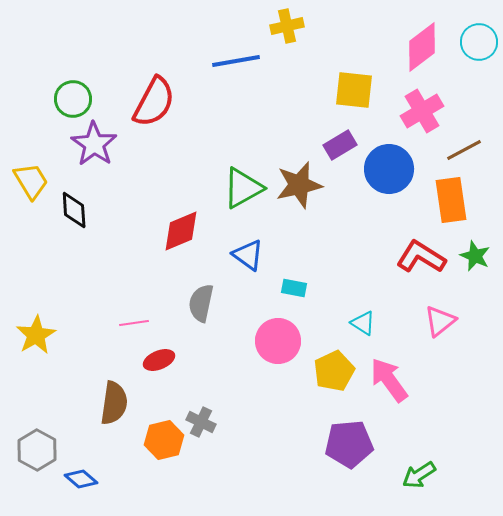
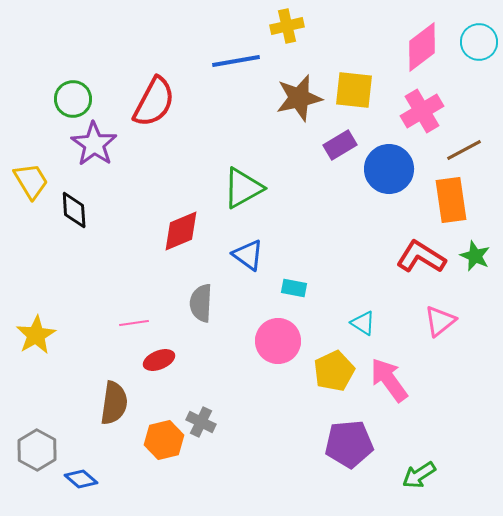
brown star: moved 87 px up
gray semicircle: rotated 9 degrees counterclockwise
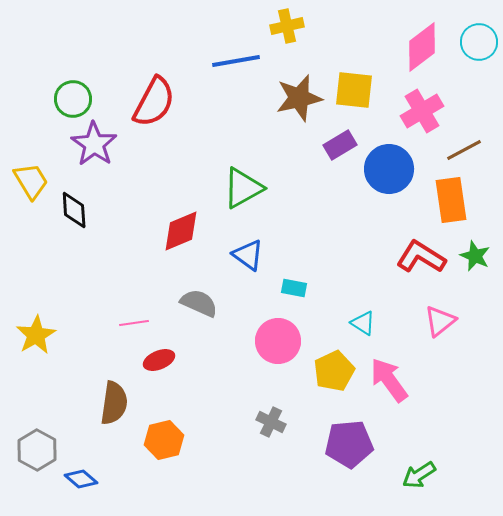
gray semicircle: moved 2 px left; rotated 111 degrees clockwise
gray cross: moved 70 px right
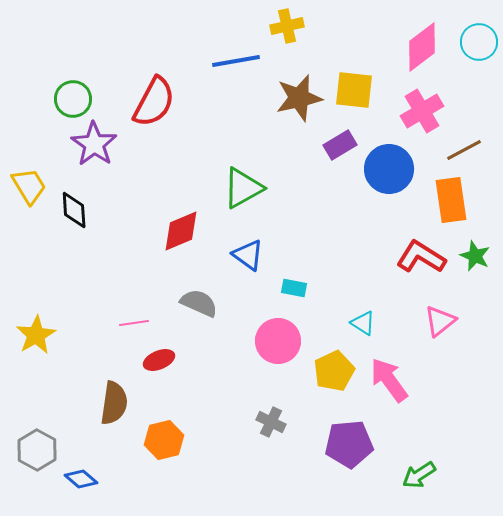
yellow trapezoid: moved 2 px left, 5 px down
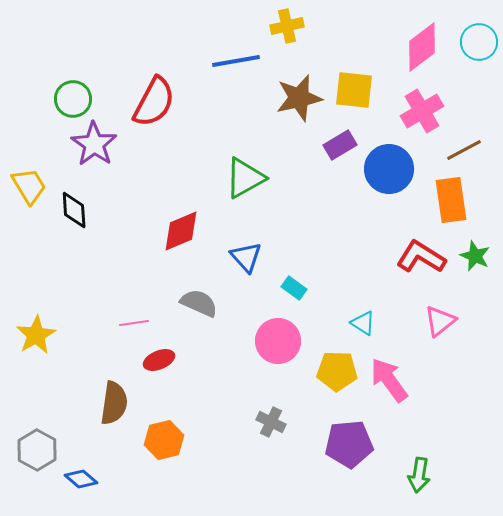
green triangle: moved 2 px right, 10 px up
blue triangle: moved 2 px left, 2 px down; rotated 12 degrees clockwise
cyan rectangle: rotated 25 degrees clockwise
yellow pentagon: moved 3 px right; rotated 27 degrees clockwise
green arrow: rotated 48 degrees counterclockwise
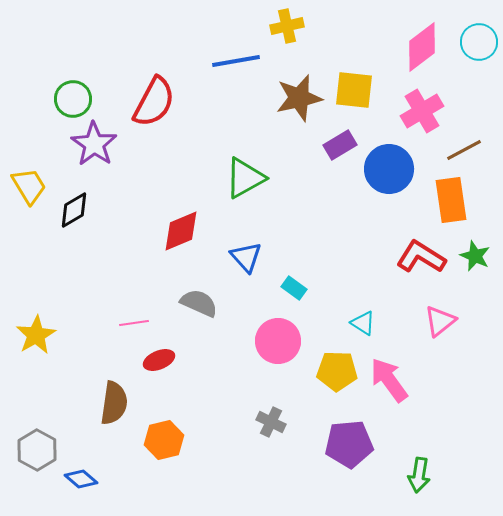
black diamond: rotated 63 degrees clockwise
